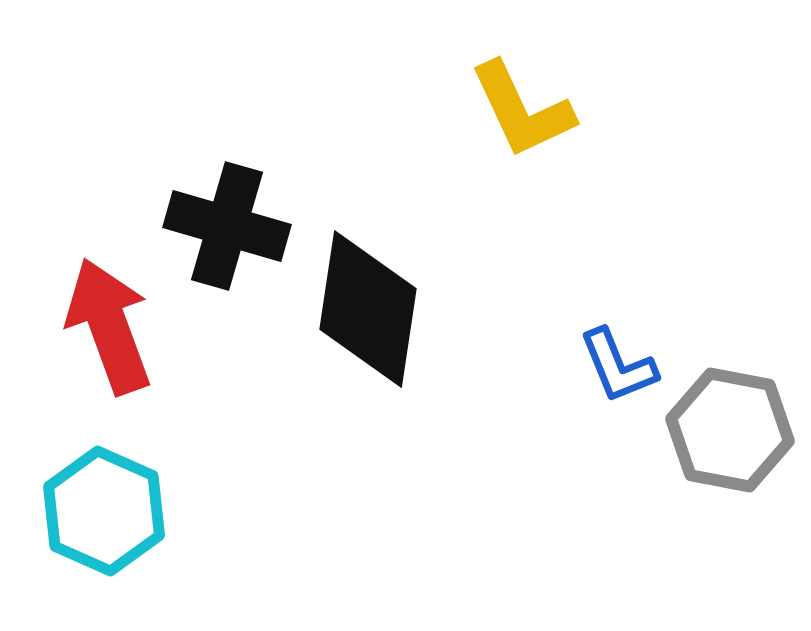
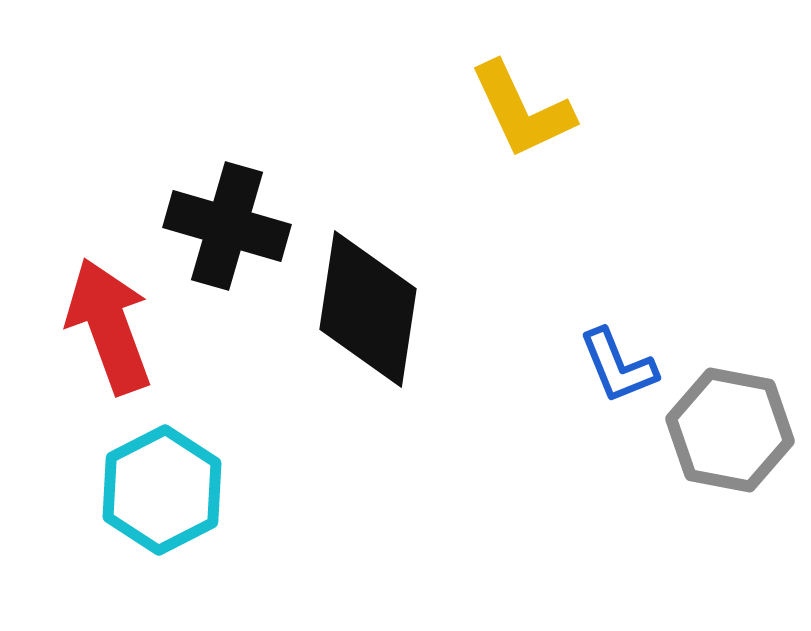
cyan hexagon: moved 58 px right, 21 px up; rotated 9 degrees clockwise
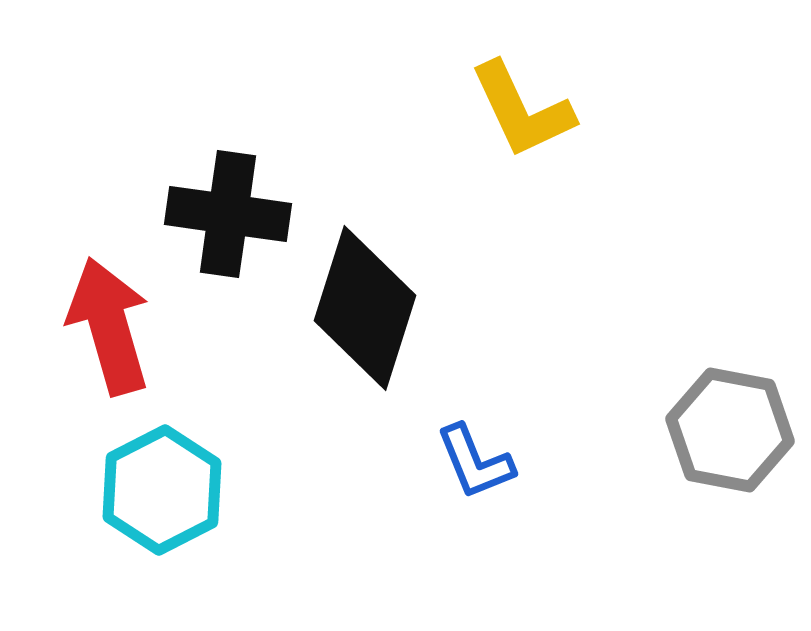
black cross: moved 1 px right, 12 px up; rotated 8 degrees counterclockwise
black diamond: moved 3 px left, 1 px up; rotated 9 degrees clockwise
red arrow: rotated 4 degrees clockwise
blue L-shape: moved 143 px left, 96 px down
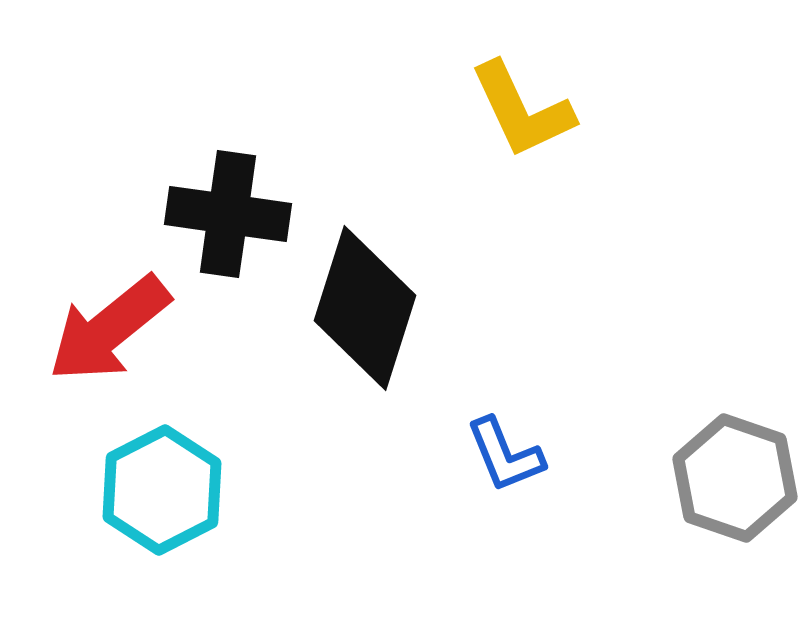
red arrow: moved 3 px down; rotated 113 degrees counterclockwise
gray hexagon: moved 5 px right, 48 px down; rotated 8 degrees clockwise
blue L-shape: moved 30 px right, 7 px up
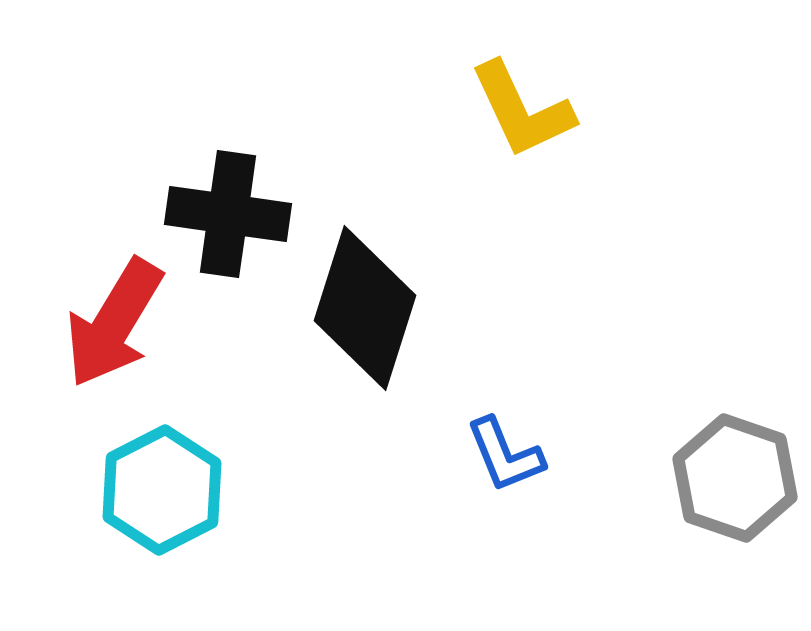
red arrow: moved 5 px right, 6 px up; rotated 20 degrees counterclockwise
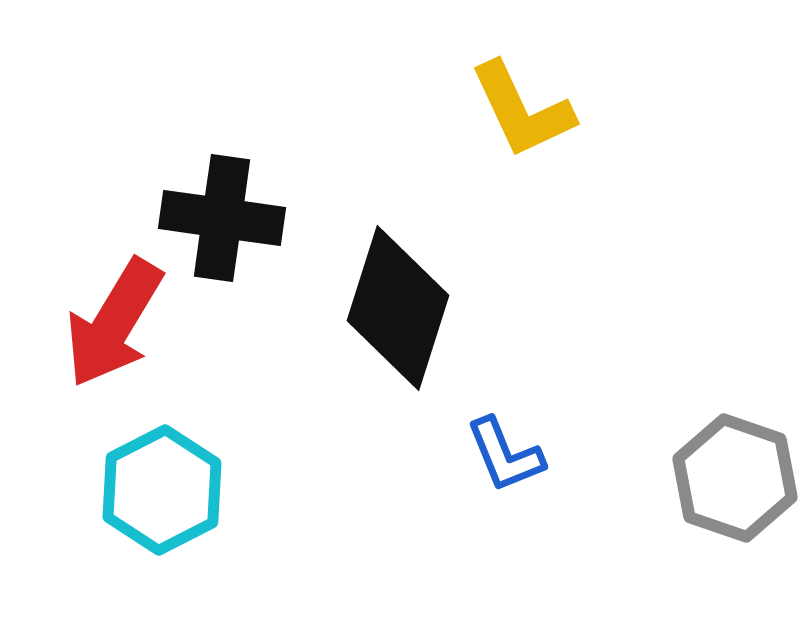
black cross: moved 6 px left, 4 px down
black diamond: moved 33 px right
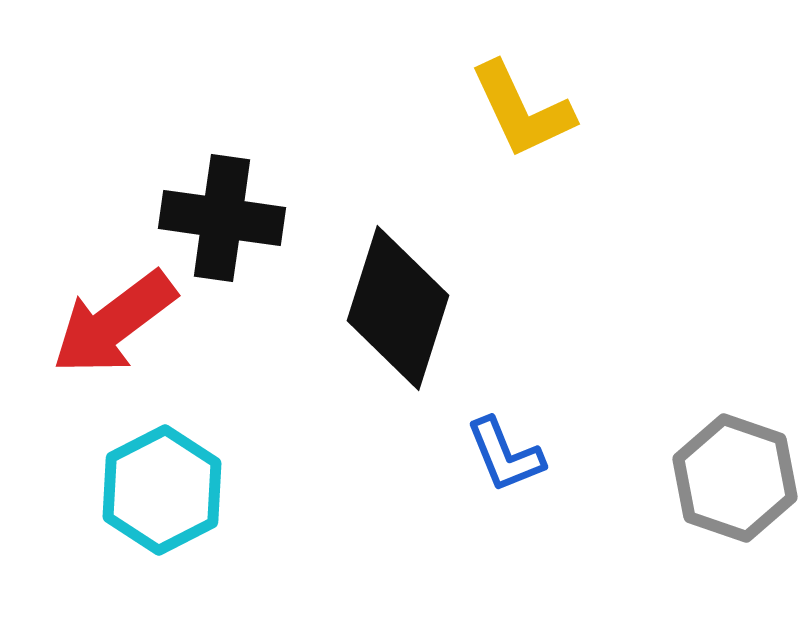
red arrow: rotated 22 degrees clockwise
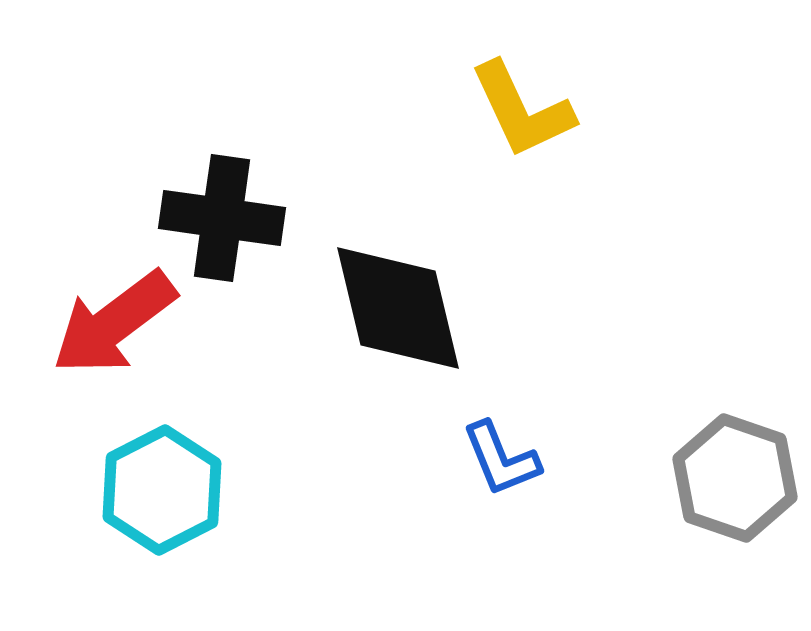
black diamond: rotated 31 degrees counterclockwise
blue L-shape: moved 4 px left, 4 px down
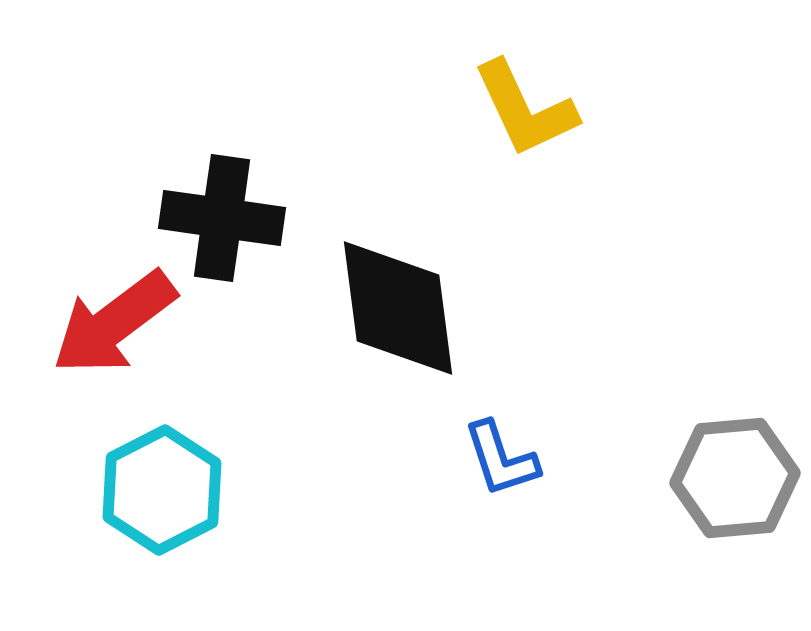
yellow L-shape: moved 3 px right, 1 px up
black diamond: rotated 6 degrees clockwise
blue L-shape: rotated 4 degrees clockwise
gray hexagon: rotated 24 degrees counterclockwise
